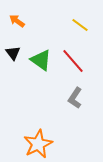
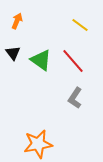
orange arrow: rotated 77 degrees clockwise
orange star: rotated 16 degrees clockwise
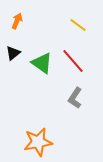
yellow line: moved 2 px left
black triangle: rotated 28 degrees clockwise
green triangle: moved 1 px right, 3 px down
orange star: moved 2 px up
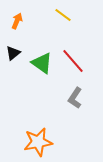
yellow line: moved 15 px left, 10 px up
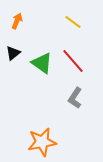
yellow line: moved 10 px right, 7 px down
orange star: moved 4 px right
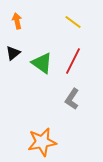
orange arrow: rotated 35 degrees counterclockwise
red line: rotated 68 degrees clockwise
gray L-shape: moved 3 px left, 1 px down
